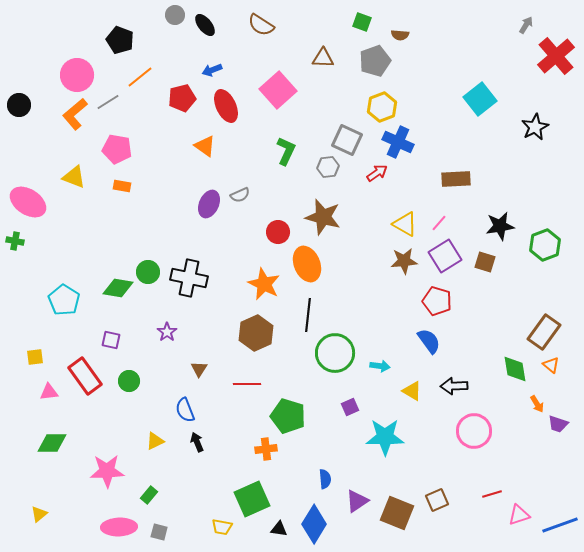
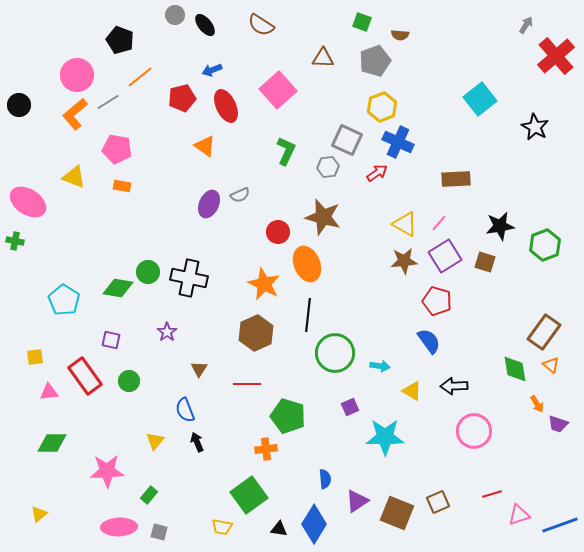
black star at (535, 127): rotated 16 degrees counterclockwise
yellow triangle at (155, 441): rotated 24 degrees counterclockwise
green square at (252, 499): moved 3 px left, 4 px up; rotated 12 degrees counterclockwise
brown square at (437, 500): moved 1 px right, 2 px down
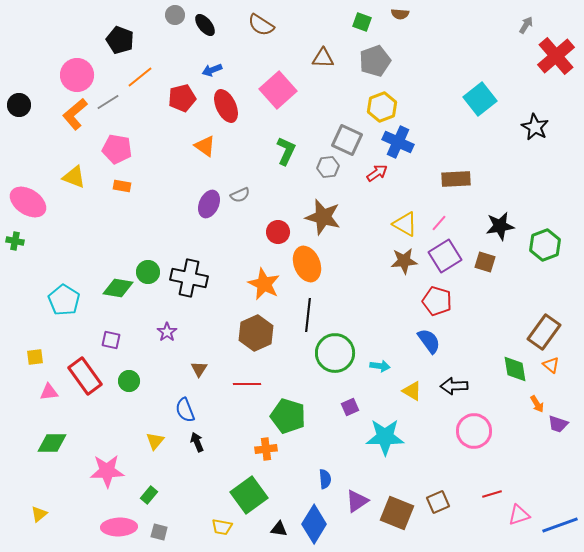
brown semicircle at (400, 35): moved 21 px up
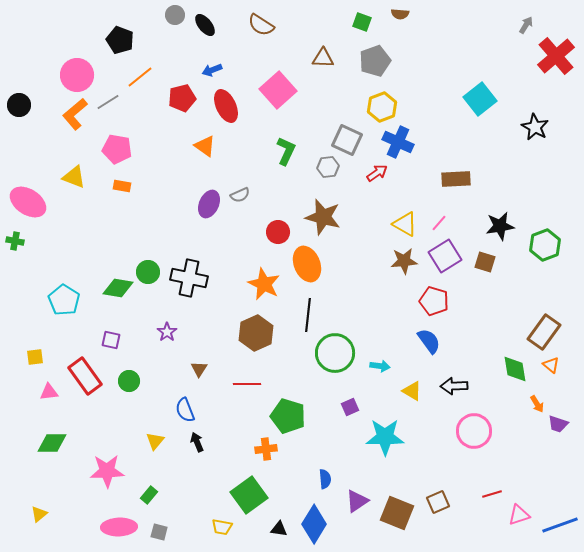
red pentagon at (437, 301): moved 3 px left
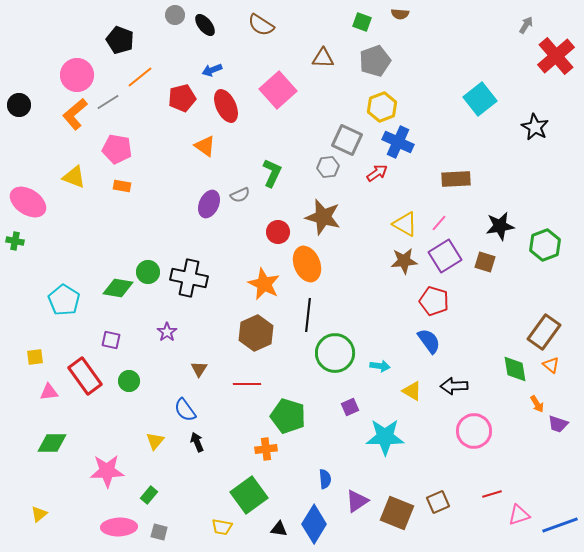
green L-shape at (286, 151): moved 14 px left, 22 px down
blue semicircle at (185, 410): rotated 15 degrees counterclockwise
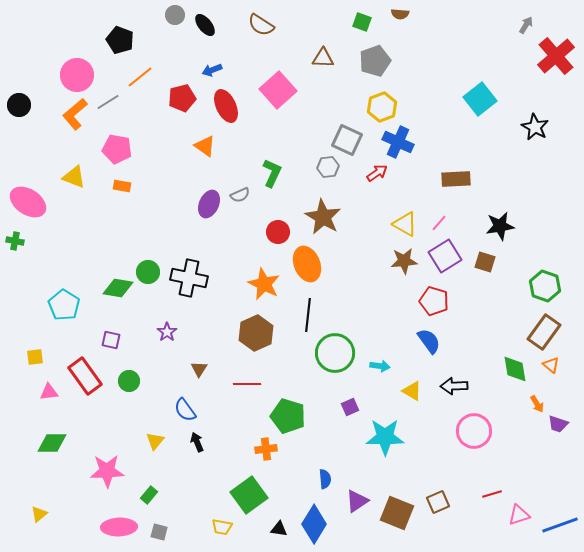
brown star at (323, 217): rotated 15 degrees clockwise
green hexagon at (545, 245): moved 41 px down; rotated 20 degrees counterclockwise
cyan pentagon at (64, 300): moved 5 px down
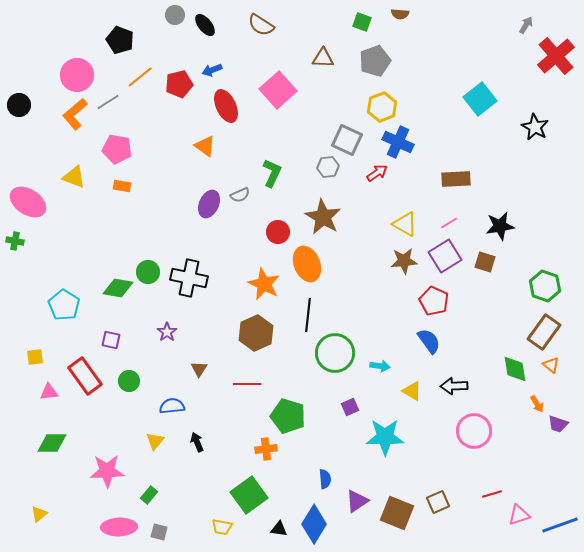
red pentagon at (182, 98): moved 3 px left, 14 px up
pink line at (439, 223): moved 10 px right; rotated 18 degrees clockwise
red pentagon at (434, 301): rotated 8 degrees clockwise
blue semicircle at (185, 410): moved 13 px left, 4 px up; rotated 120 degrees clockwise
